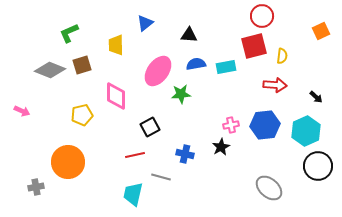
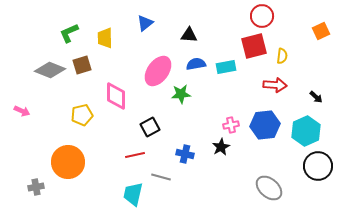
yellow trapezoid: moved 11 px left, 7 px up
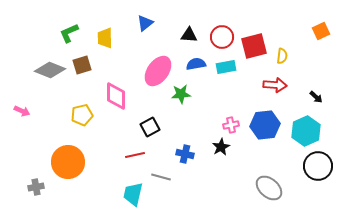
red circle: moved 40 px left, 21 px down
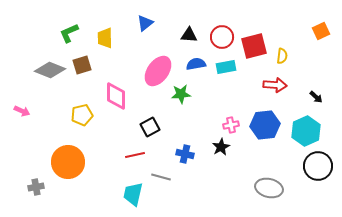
gray ellipse: rotated 28 degrees counterclockwise
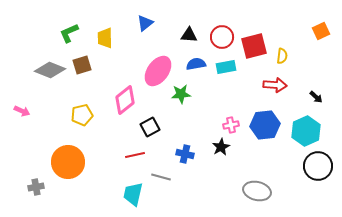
pink diamond: moved 9 px right, 4 px down; rotated 52 degrees clockwise
gray ellipse: moved 12 px left, 3 px down
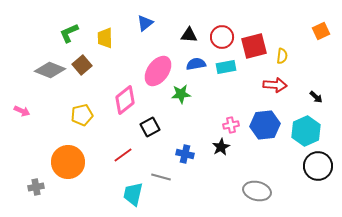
brown square: rotated 24 degrees counterclockwise
red line: moved 12 px left; rotated 24 degrees counterclockwise
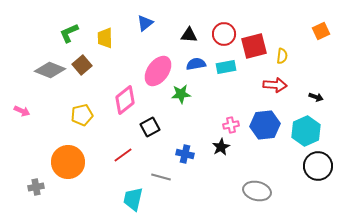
red circle: moved 2 px right, 3 px up
black arrow: rotated 24 degrees counterclockwise
cyan trapezoid: moved 5 px down
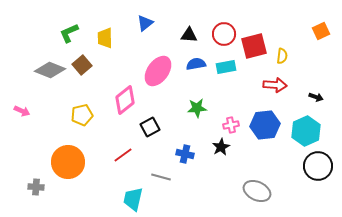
green star: moved 16 px right, 14 px down
gray cross: rotated 14 degrees clockwise
gray ellipse: rotated 12 degrees clockwise
